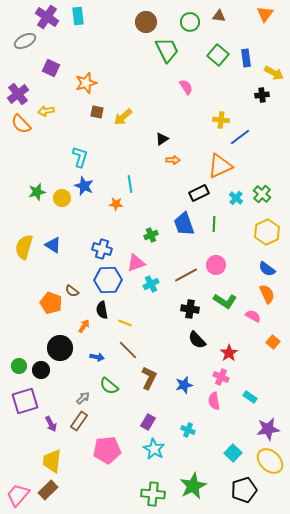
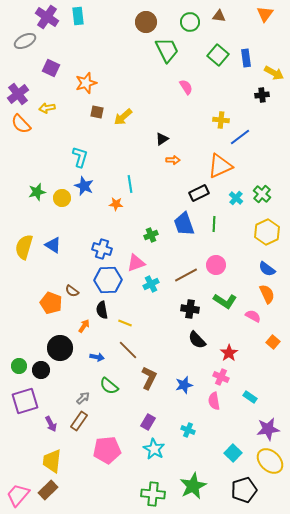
yellow arrow at (46, 111): moved 1 px right, 3 px up
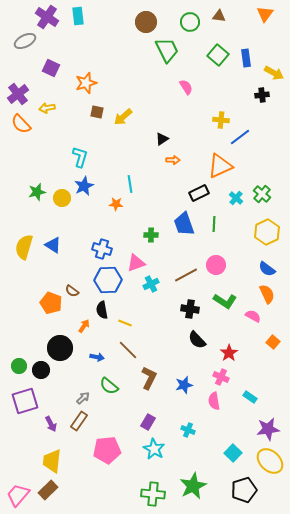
blue star at (84, 186): rotated 24 degrees clockwise
green cross at (151, 235): rotated 24 degrees clockwise
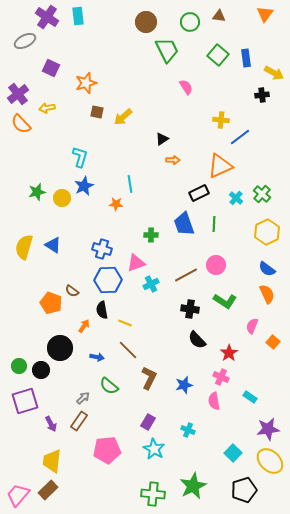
pink semicircle at (253, 316): moved 1 px left, 10 px down; rotated 98 degrees counterclockwise
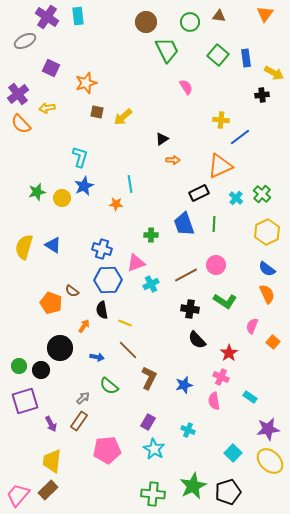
black pentagon at (244, 490): moved 16 px left, 2 px down
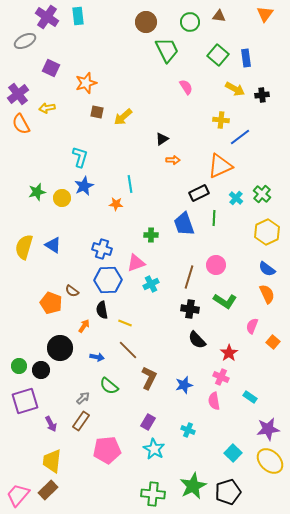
yellow arrow at (274, 73): moved 39 px left, 16 px down
orange semicircle at (21, 124): rotated 15 degrees clockwise
green line at (214, 224): moved 6 px up
brown line at (186, 275): moved 3 px right, 2 px down; rotated 45 degrees counterclockwise
brown rectangle at (79, 421): moved 2 px right
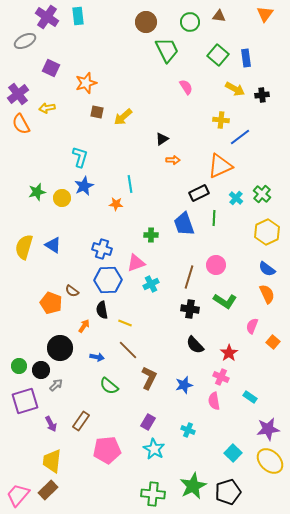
black semicircle at (197, 340): moved 2 px left, 5 px down
gray arrow at (83, 398): moved 27 px left, 13 px up
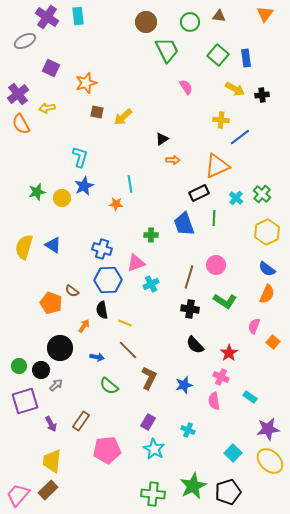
orange triangle at (220, 166): moved 3 px left
orange semicircle at (267, 294): rotated 48 degrees clockwise
pink semicircle at (252, 326): moved 2 px right
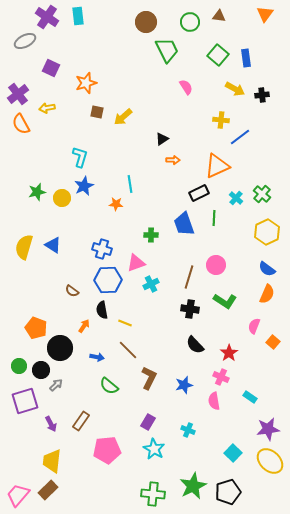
orange pentagon at (51, 303): moved 15 px left, 25 px down
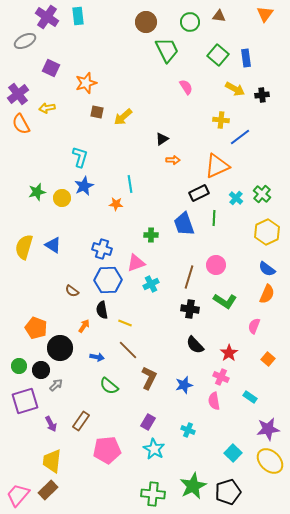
orange square at (273, 342): moved 5 px left, 17 px down
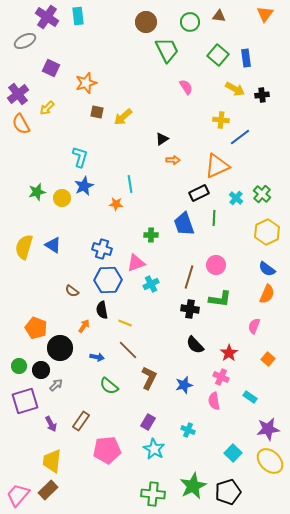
yellow arrow at (47, 108): rotated 35 degrees counterclockwise
green L-shape at (225, 301): moved 5 px left, 2 px up; rotated 25 degrees counterclockwise
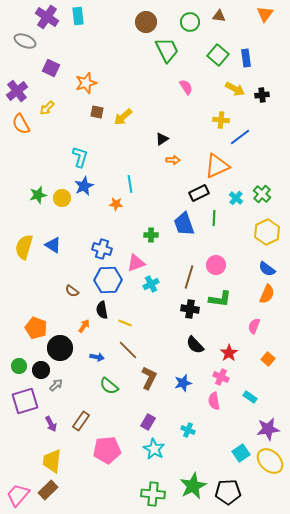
gray ellipse at (25, 41): rotated 50 degrees clockwise
purple cross at (18, 94): moved 1 px left, 3 px up
green star at (37, 192): moved 1 px right, 3 px down
blue star at (184, 385): moved 1 px left, 2 px up
cyan square at (233, 453): moved 8 px right; rotated 12 degrees clockwise
black pentagon at (228, 492): rotated 15 degrees clockwise
